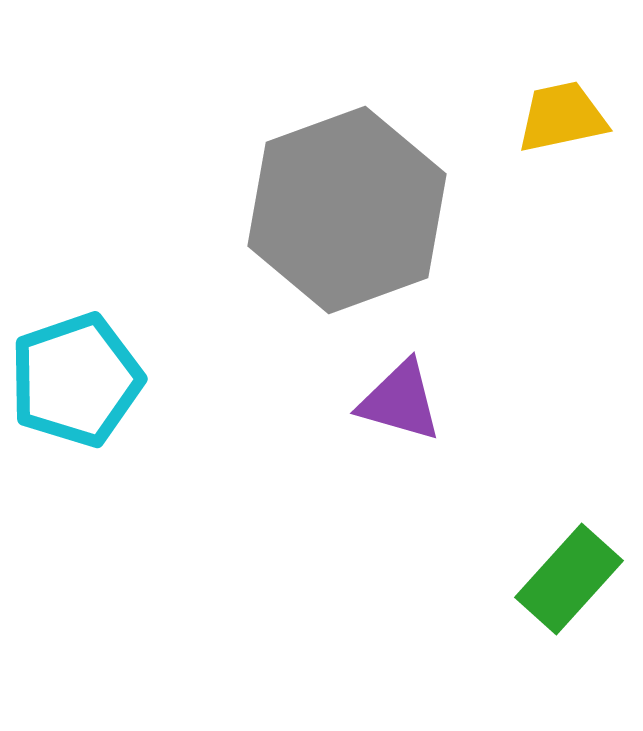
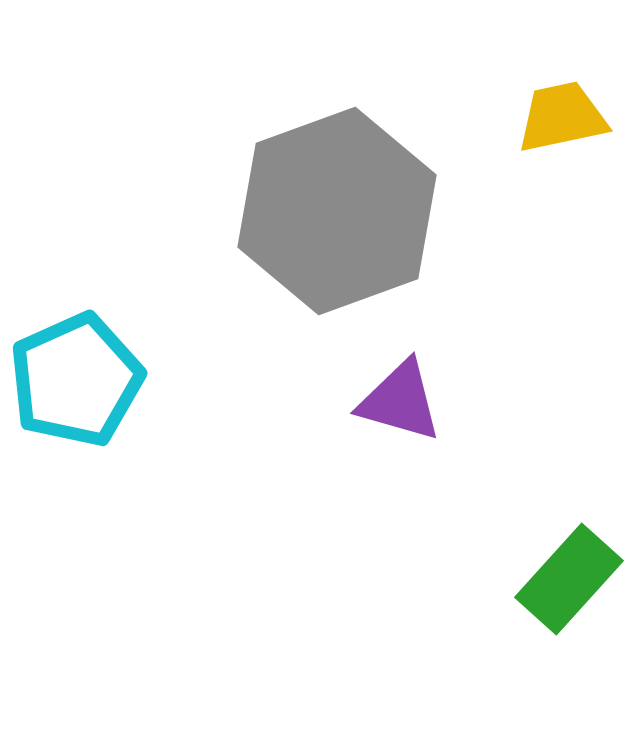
gray hexagon: moved 10 px left, 1 px down
cyan pentagon: rotated 5 degrees counterclockwise
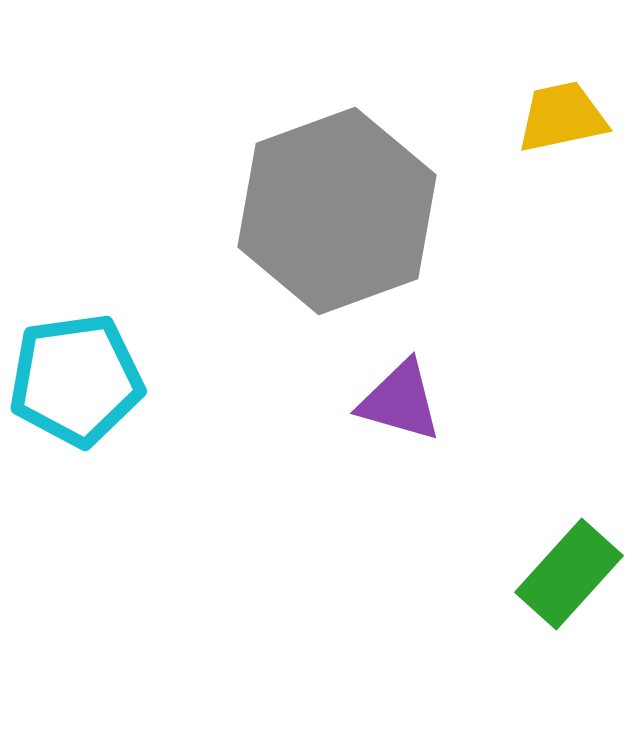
cyan pentagon: rotated 16 degrees clockwise
green rectangle: moved 5 px up
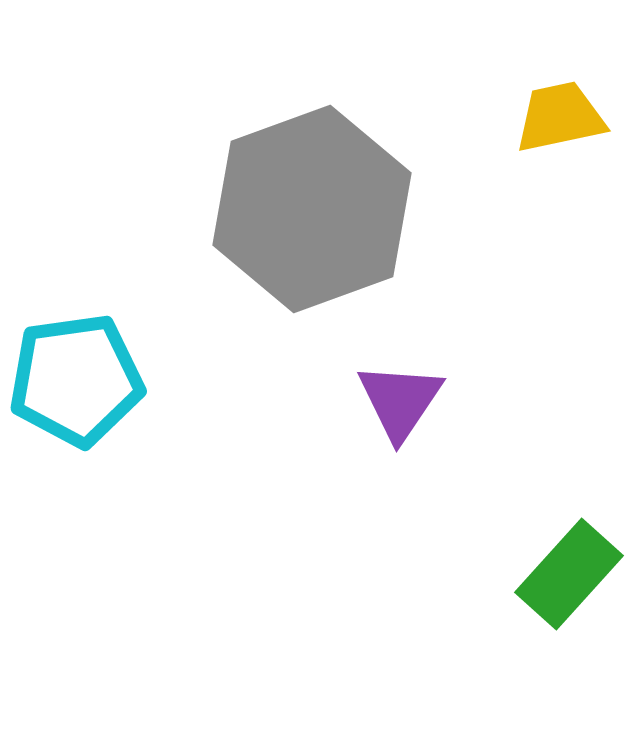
yellow trapezoid: moved 2 px left
gray hexagon: moved 25 px left, 2 px up
purple triangle: rotated 48 degrees clockwise
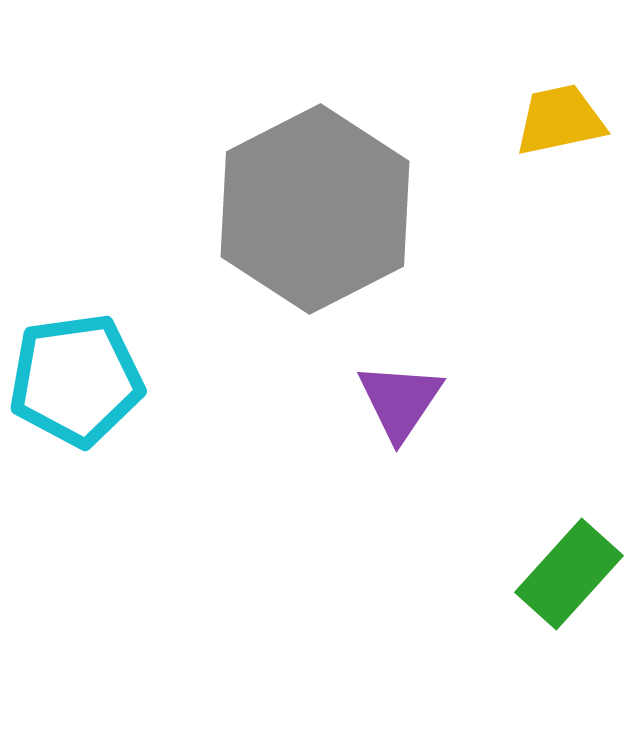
yellow trapezoid: moved 3 px down
gray hexagon: moved 3 px right; rotated 7 degrees counterclockwise
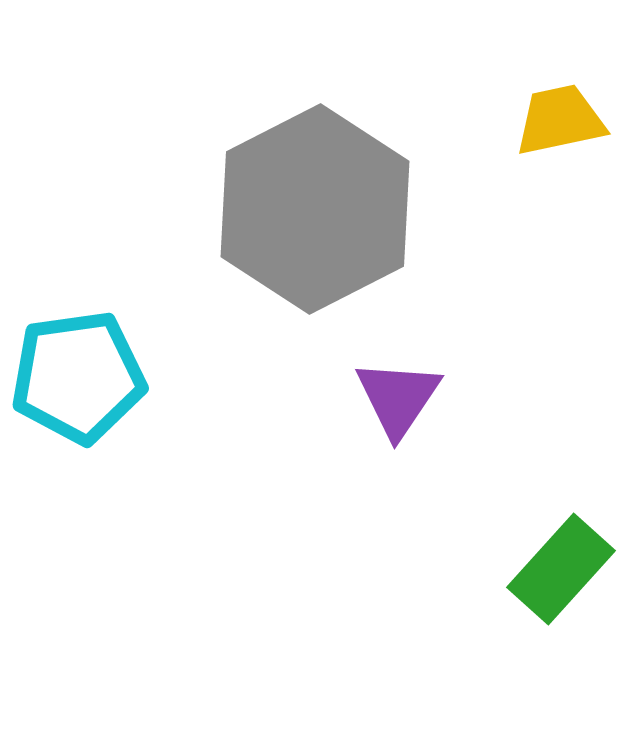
cyan pentagon: moved 2 px right, 3 px up
purple triangle: moved 2 px left, 3 px up
green rectangle: moved 8 px left, 5 px up
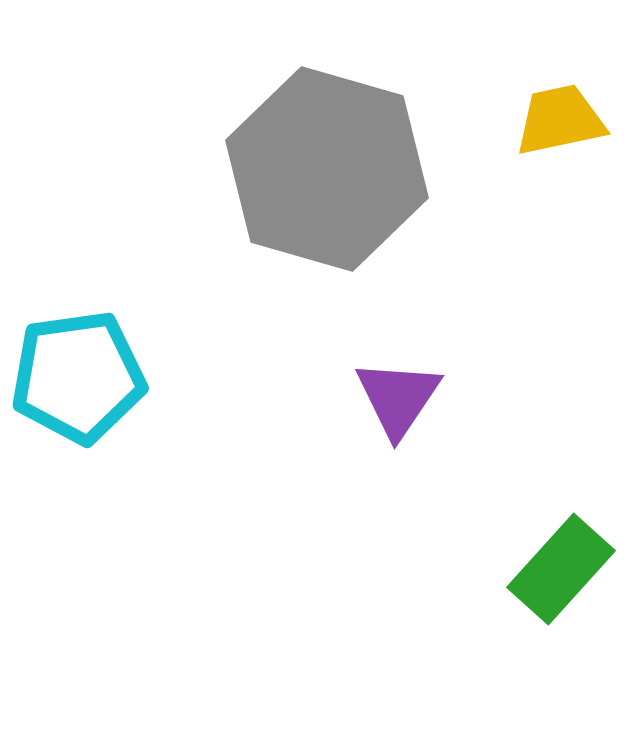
gray hexagon: moved 12 px right, 40 px up; rotated 17 degrees counterclockwise
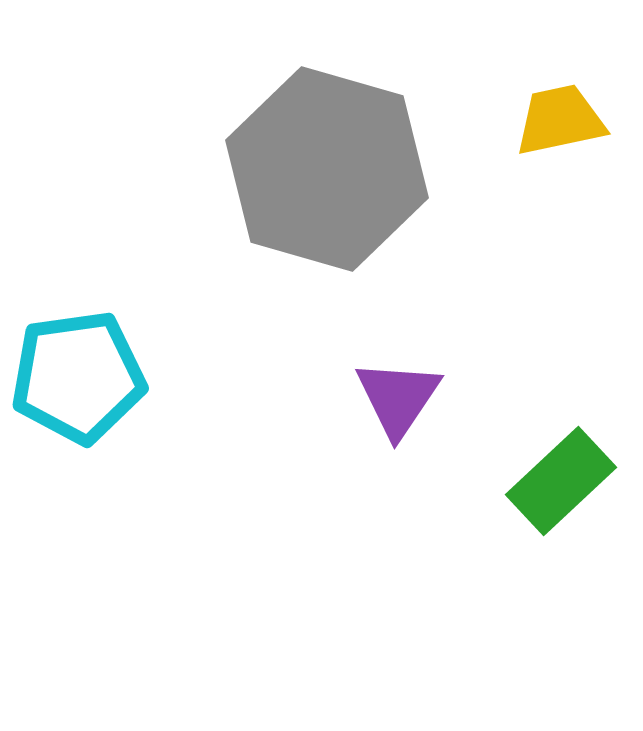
green rectangle: moved 88 px up; rotated 5 degrees clockwise
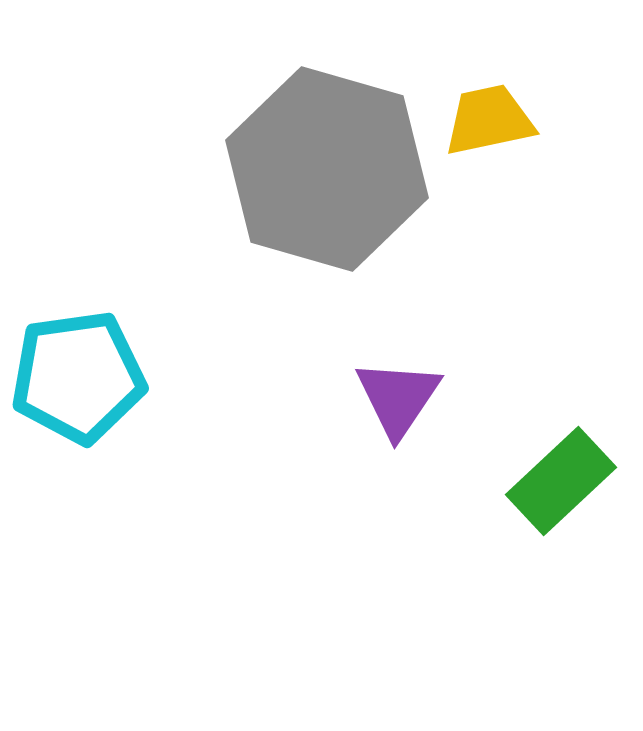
yellow trapezoid: moved 71 px left
